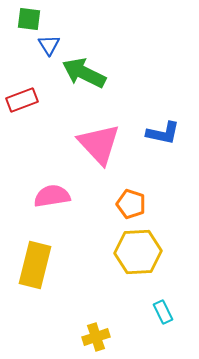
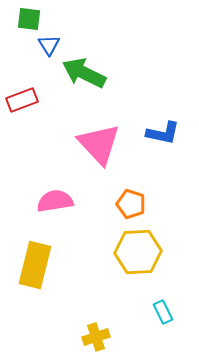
pink semicircle: moved 3 px right, 5 px down
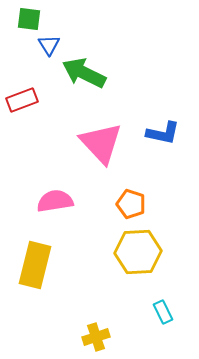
pink triangle: moved 2 px right, 1 px up
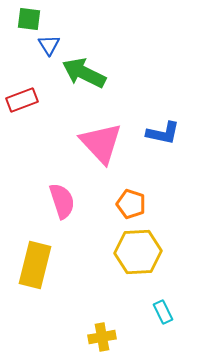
pink semicircle: moved 7 px right; rotated 81 degrees clockwise
yellow cross: moved 6 px right; rotated 8 degrees clockwise
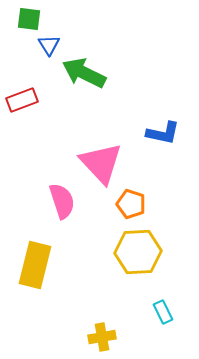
pink triangle: moved 20 px down
